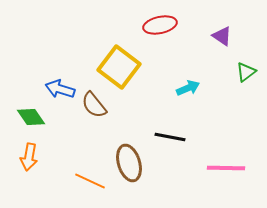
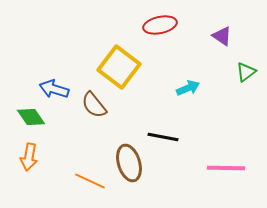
blue arrow: moved 6 px left
black line: moved 7 px left
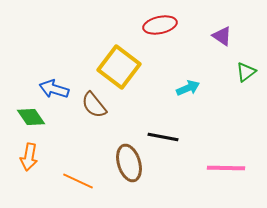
orange line: moved 12 px left
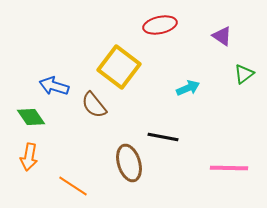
green triangle: moved 2 px left, 2 px down
blue arrow: moved 3 px up
pink line: moved 3 px right
orange line: moved 5 px left, 5 px down; rotated 8 degrees clockwise
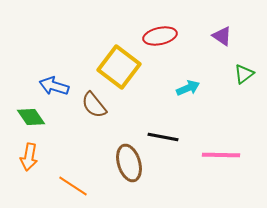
red ellipse: moved 11 px down
pink line: moved 8 px left, 13 px up
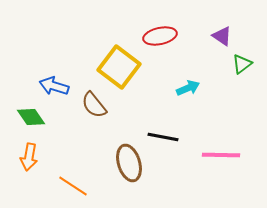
green triangle: moved 2 px left, 10 px up
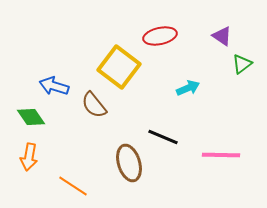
black line: rotated 12 degrees clockwise
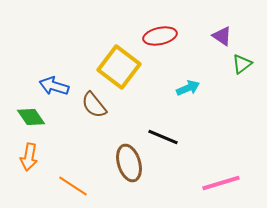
pink line: moved 28 px down; rotated 18 degrees counterclockwise
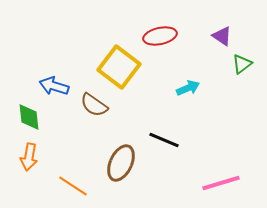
brown semicircle: rotated 16 degrees counterclockwise
green diamond: moved 2 px left; rotated 28 degrees clockwise
black line: moved 1 px right, 3 px down
brown ellipse: moved 8 px left; rotated 42 degrees clockwise
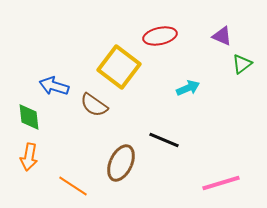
purple triangle: rotated 10 degrees counterclockwise
